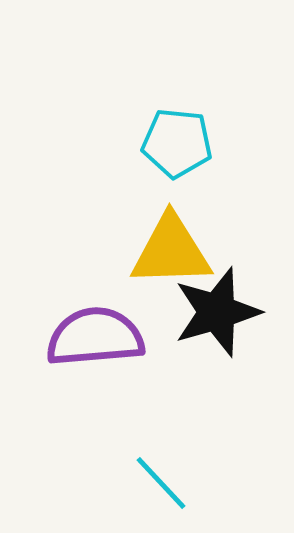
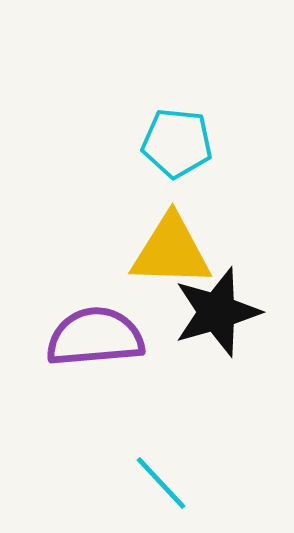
yellow triangle: rotated 4 degrees clockwise
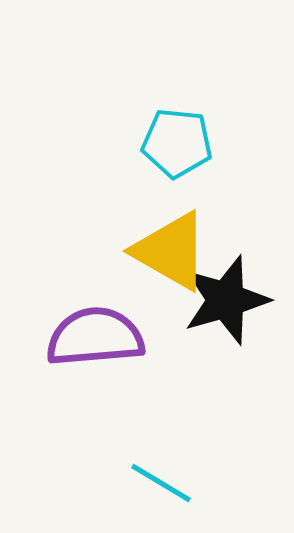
yellow triangle: rotated 28 degrees clockwise
black star: moved 9 px right, 12 px up
cyan line: rotated 16 degrees counterclockwise
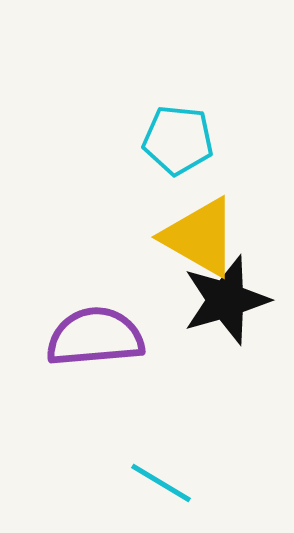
cyan pentagon: moved 1 px right, 3 px up
yellow triangle: moved 29 px right, 14 px up
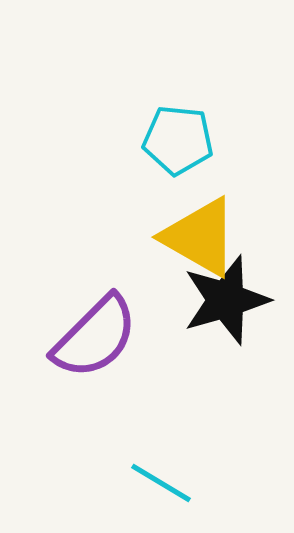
purple semicircle: rotated 140 degrees clockwise
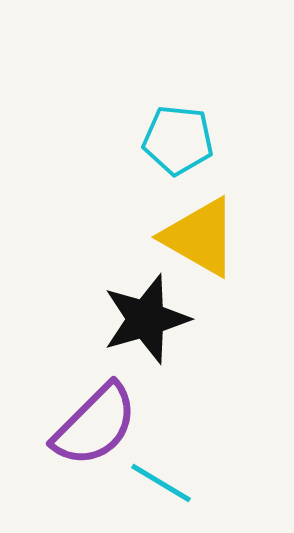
black star: moved 80 px left, 19 px down
purple semicircle: moved 88 px down
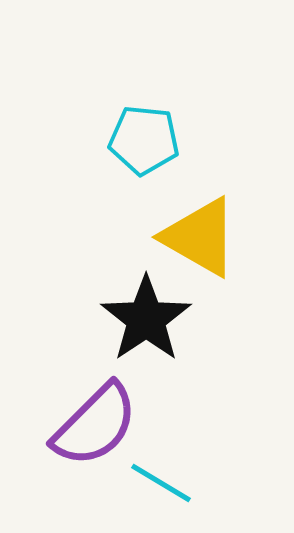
cyan pentagon: moved 34 px left
black star: rotated 18 degrees counterclockwise
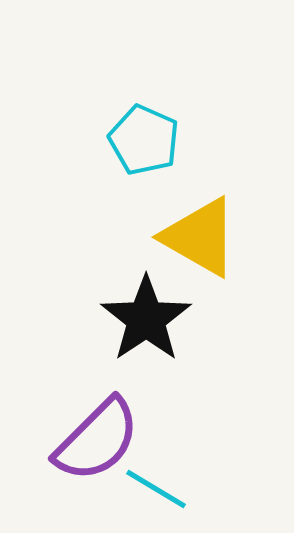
cyan pentagon: rotated 18 degrees clockwise
purple semicircle: moved 2 px right, 15 px down
cyan line: moved 5 px left, 6 px down
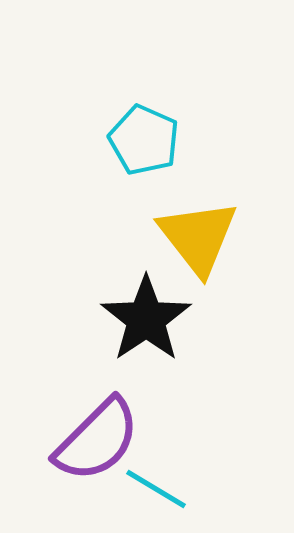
yellow triangle: moved 2 px left; rotated 22 degrees clockwise
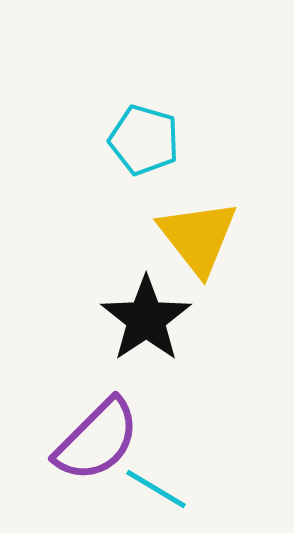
cyan pentagon: rotated 8 degrees counterclockwise
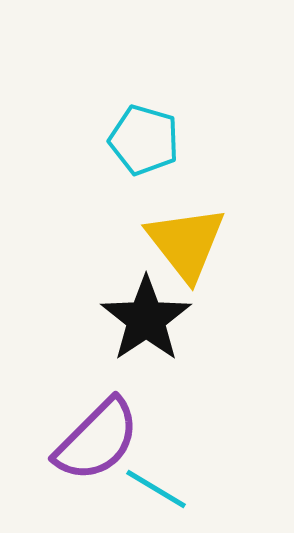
yellow triangle: moved 12 px left, 6 px down
